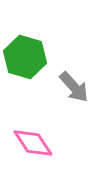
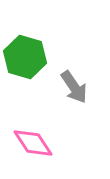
gray arrow: rotated 8 degrees clockwise
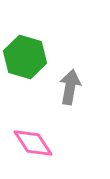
gray arrow: moved 4 px left; rotated 136 degrees counterclockwise
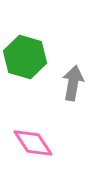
gray arrow: moved 3 px right, 4 px up
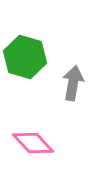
pink diamond: rotated 9 degrees counterclockwise
